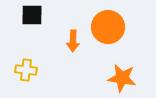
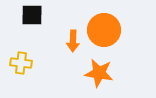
orange circle: moved 4 px left, 3 px down
yellow cross: moved 5 px left, 7 px up
orange star: moved 23 px left, 5 px up
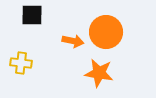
orange circle: moved 2 px right, 2 px down
orange arrow: rotated 80 degrees counterclockwise
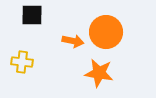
yellow cross: moved 1 px right, 1 px up
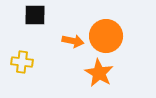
black square: moved 3 px right
orange circle: moved 4 px down
orange star: rotated 20 degrees clockwise
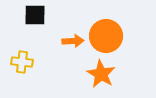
orange arrow: rotated 15 degrees counterclockwise
orange star: moved 2 px right, 1 px down
